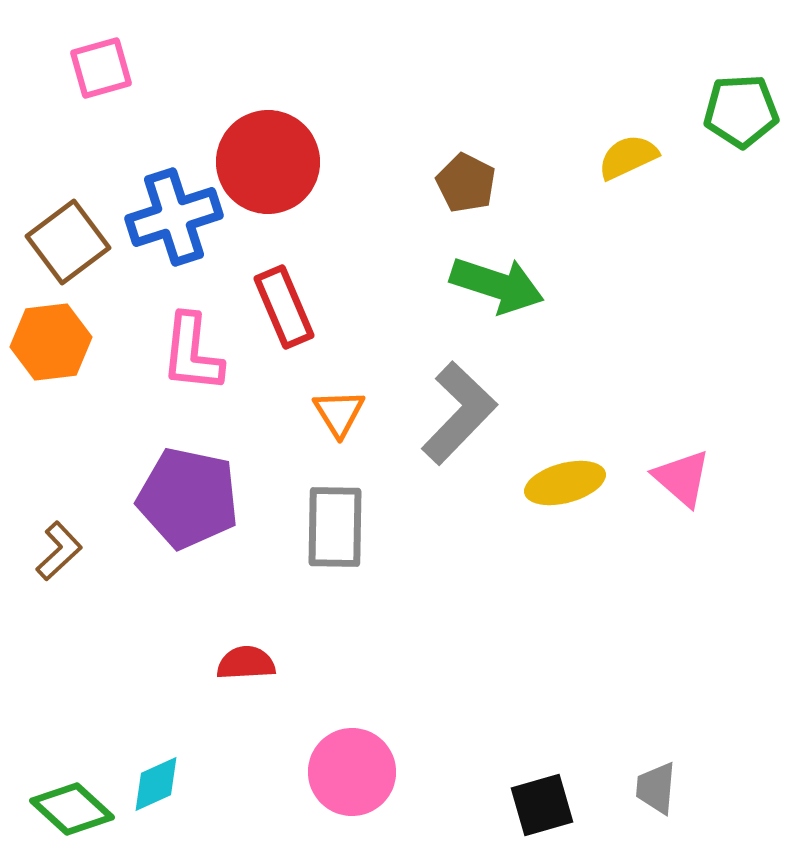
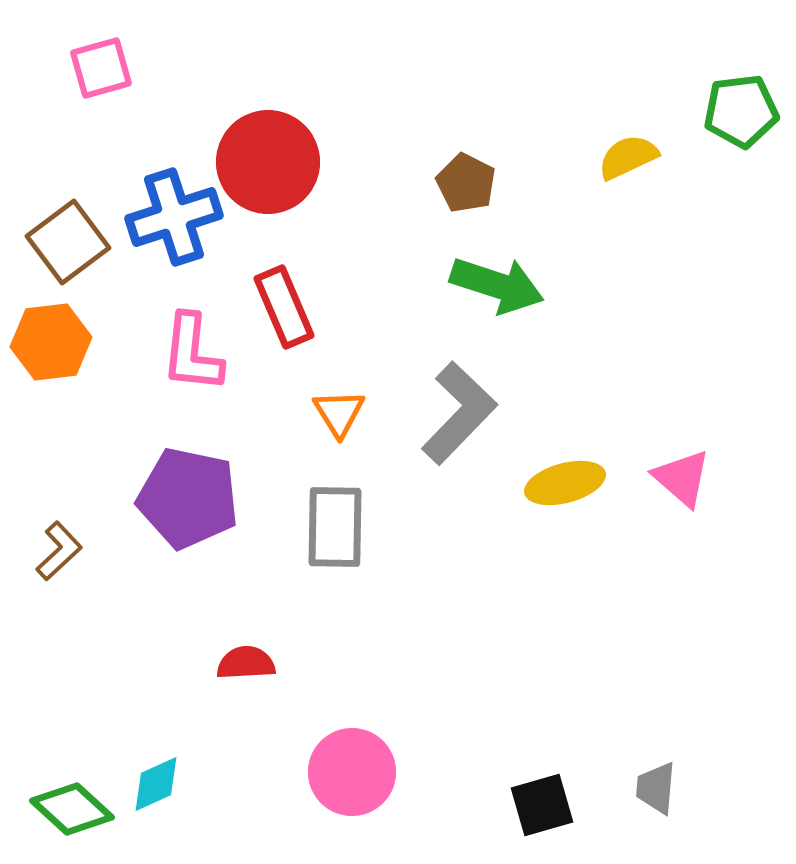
green pentagon: rotated 4 degrees counterclockwise
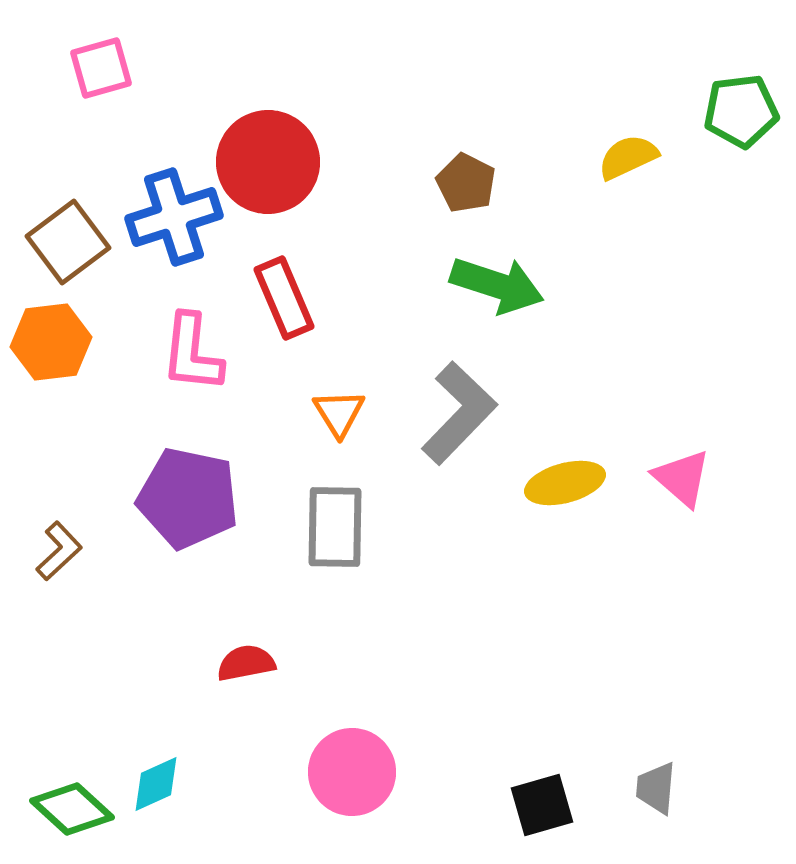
red rectangle: moved 9 px up
red semicircle: rotated 8 degrees counterclockwise
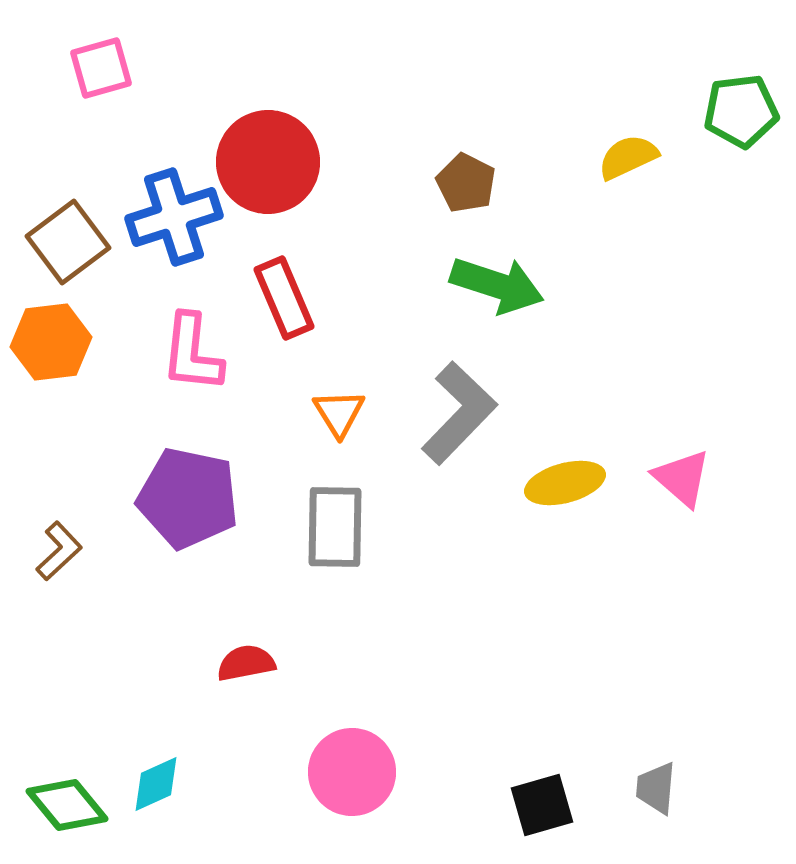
green diamond: moved 5 px left, 4 px up; rotated 8 degrees clockwise
